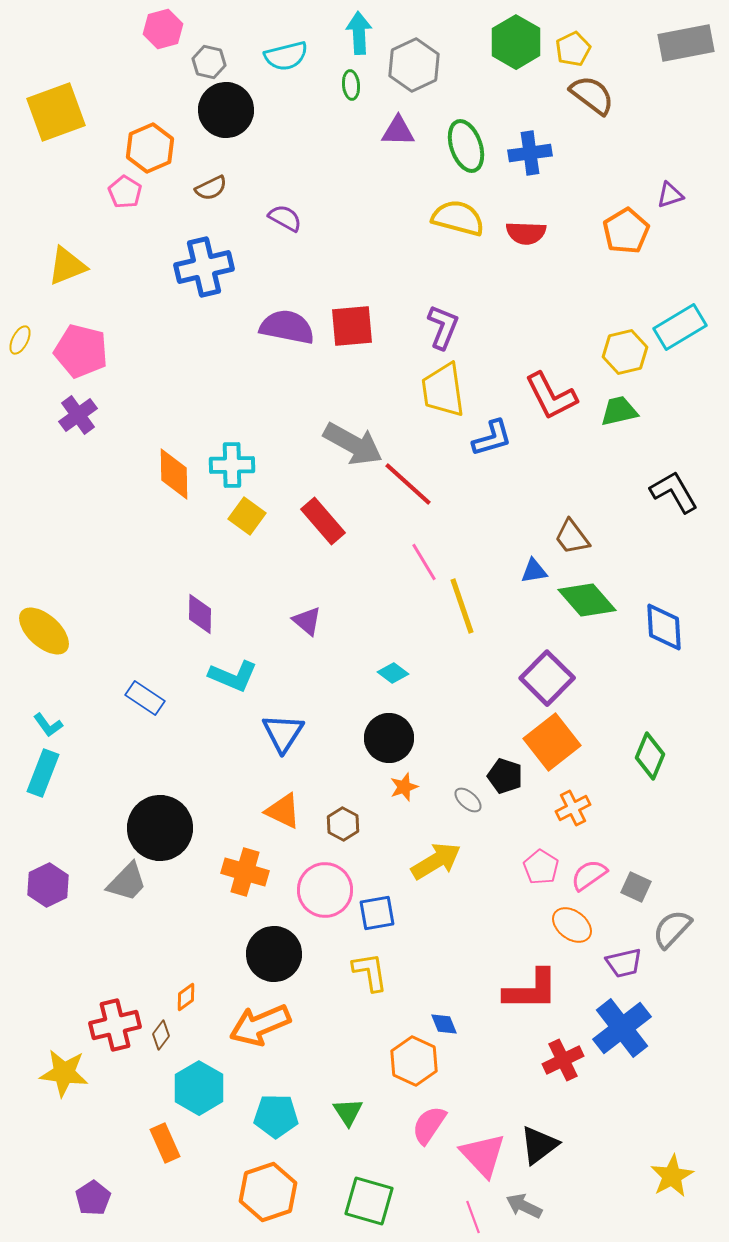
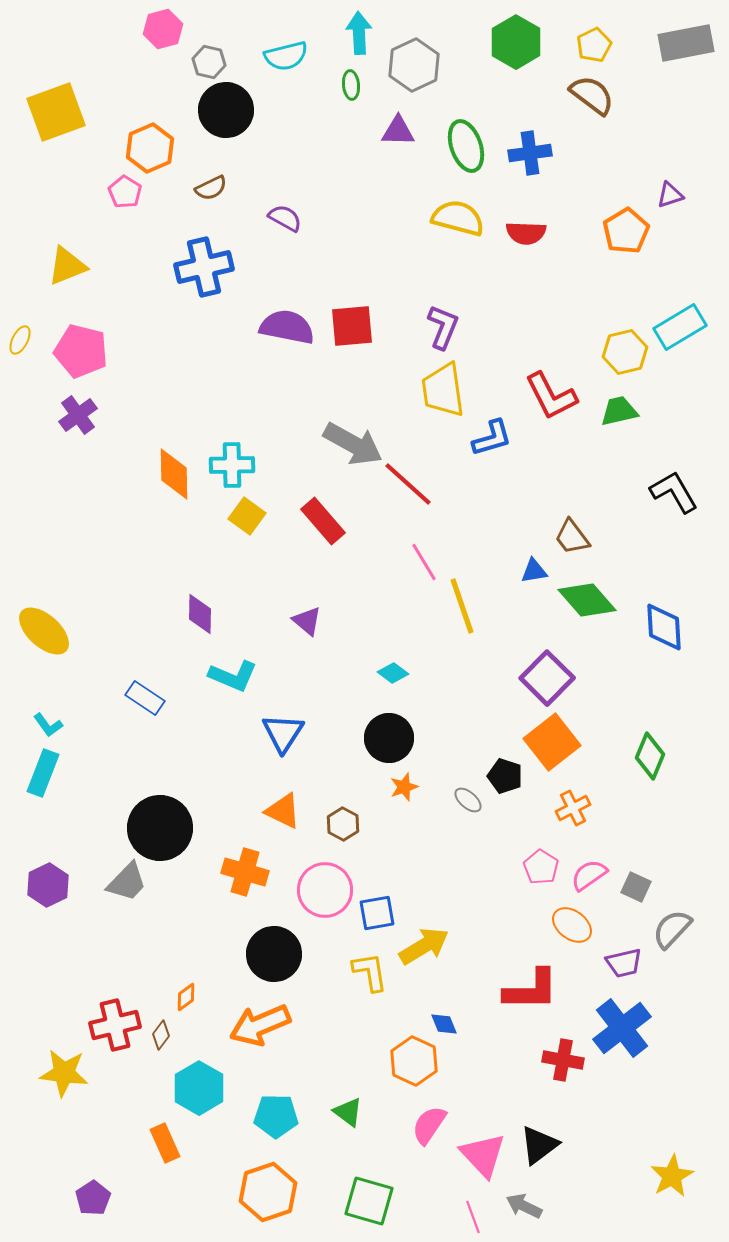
yellow pentagon at (573, 49): moved 21 px right, 4 px up
yellow arrow at (436, 861): moved 12 px left, 85 px down
red cross at (563, 1060): rotated 36 degrees clockwise
green triangle at (348, 1112): rotated 20 degrees counterclockwise
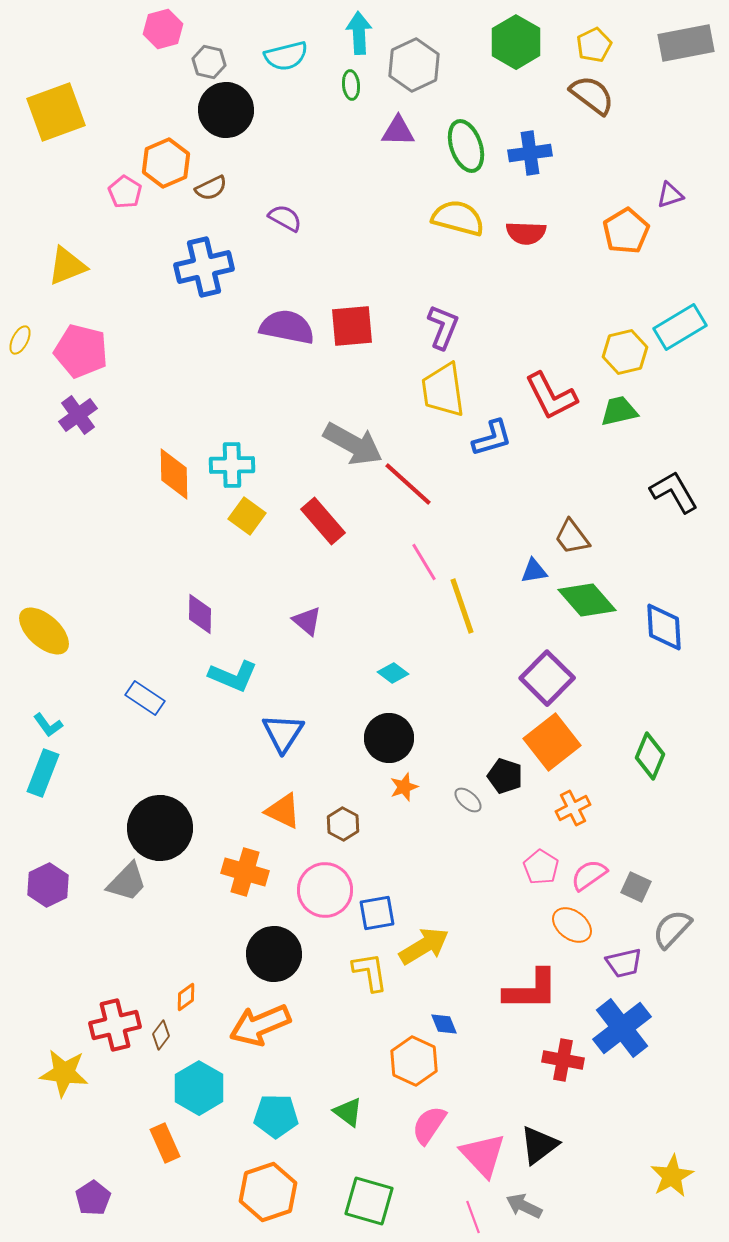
orange hexagon at (150, 148): moved 16 px right, 15 px down
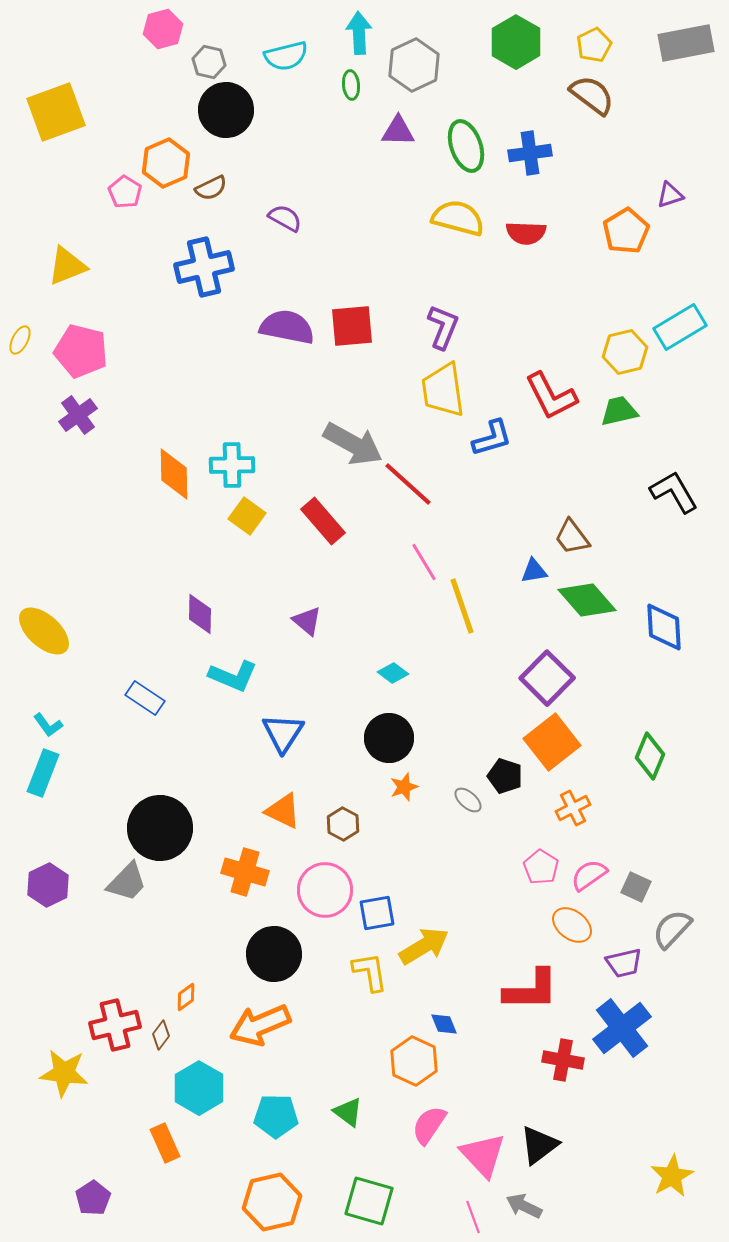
orange hexagon at (268, 1192): moved 4 px right, 10 px down; rotated 6 degrees clockwise
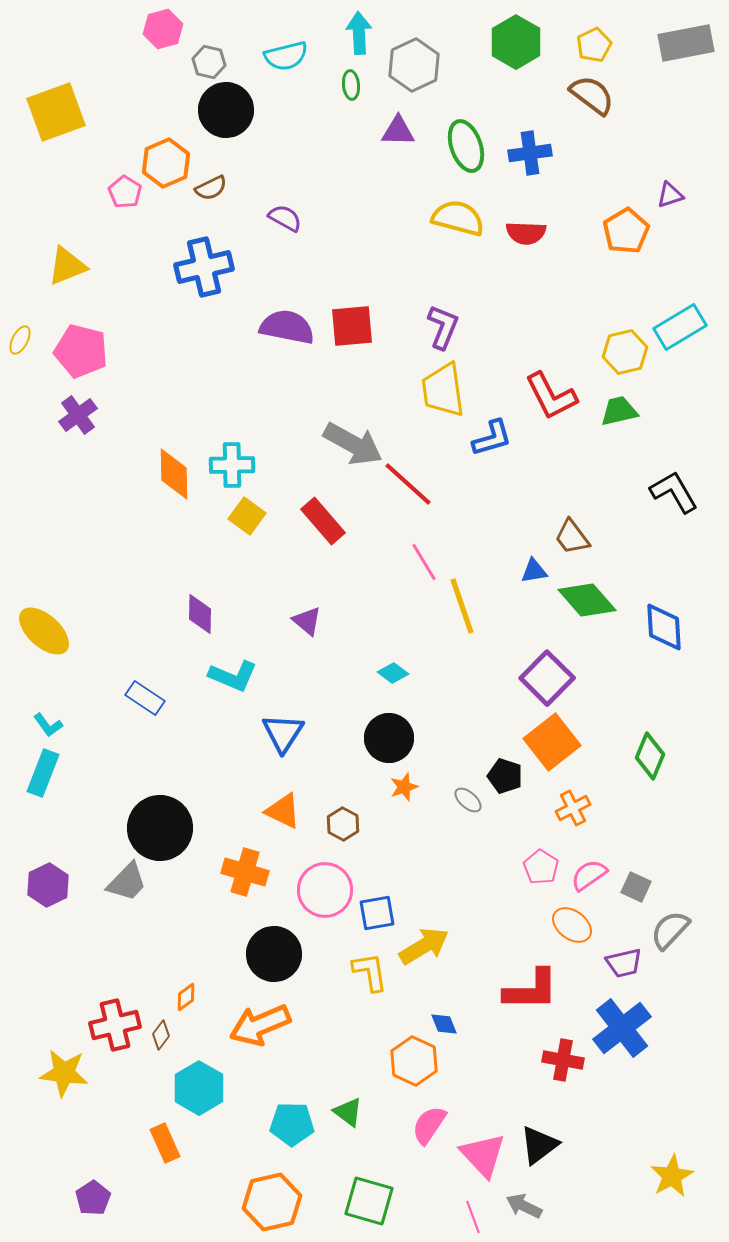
gray semicircle at (672, 929): moved 2 px left, 1 px down
cyan pentagon at (276, 1116): moved 16 px right, 8 px down
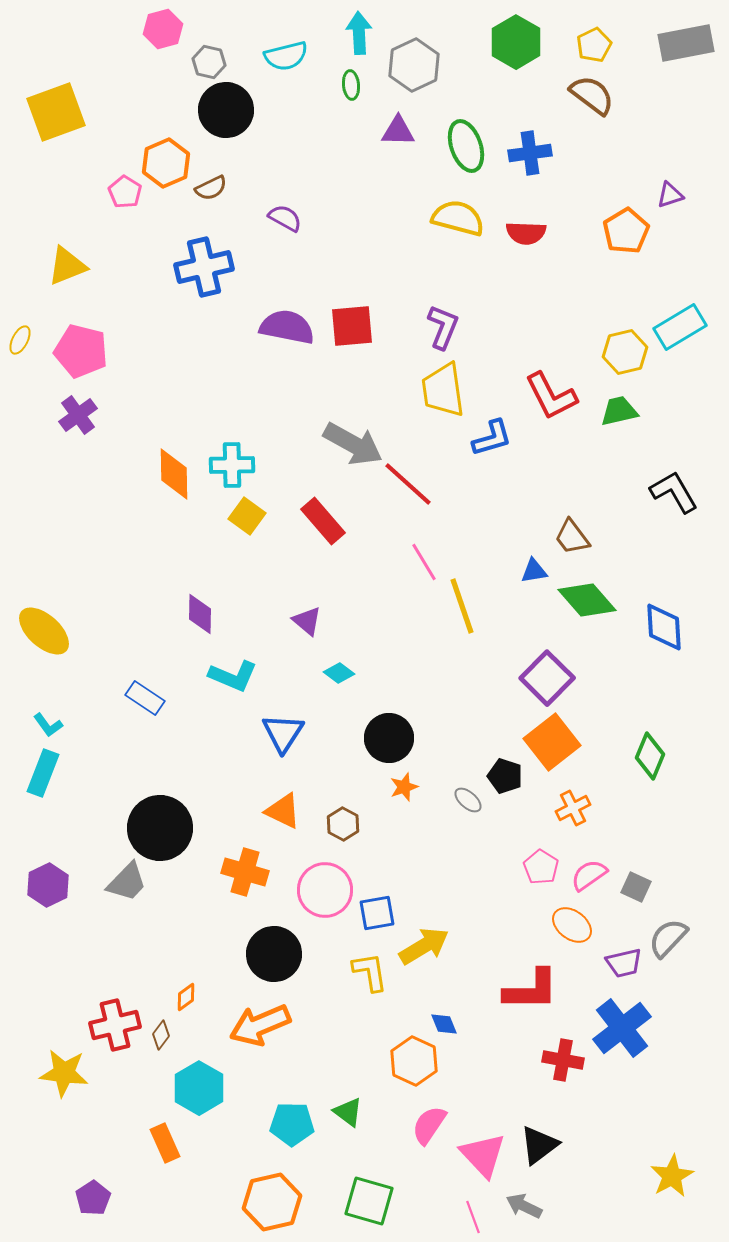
cyan diamond at (393, 673): moved 54 px left
gray semicircle at (670, 930): moved 2 px left, 8 px down
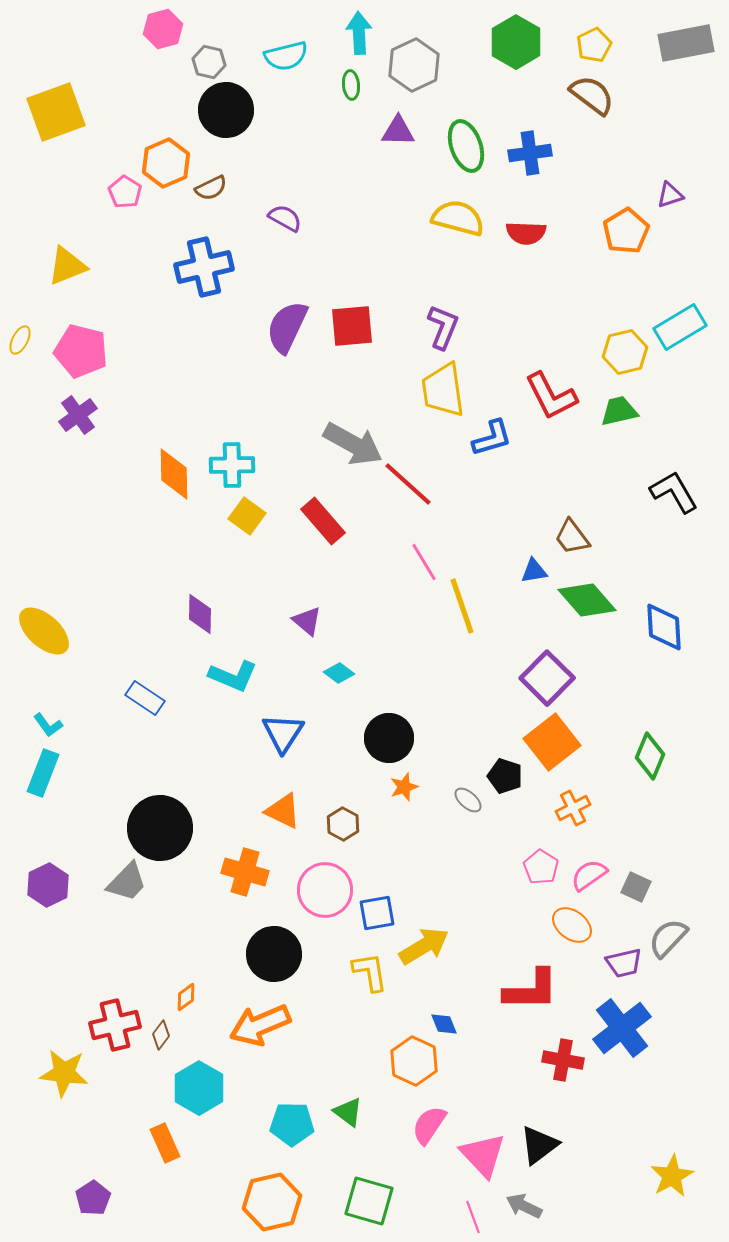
purple semicircle at (287, 327): rotated 76 degrees counterclockwise
